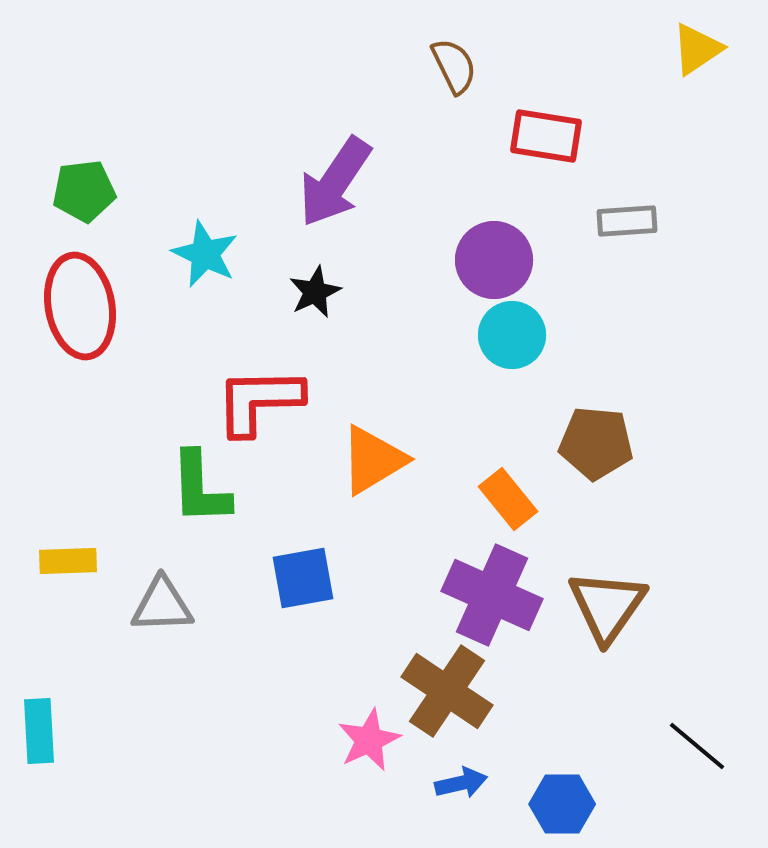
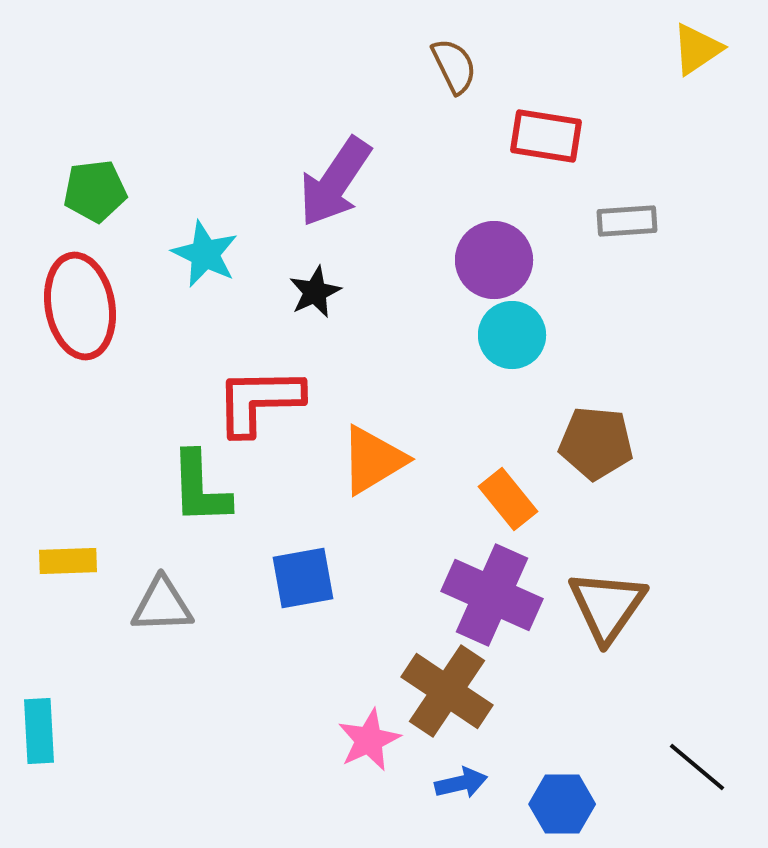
green pentagon: moved 11 px right
black line: moved 21 px down
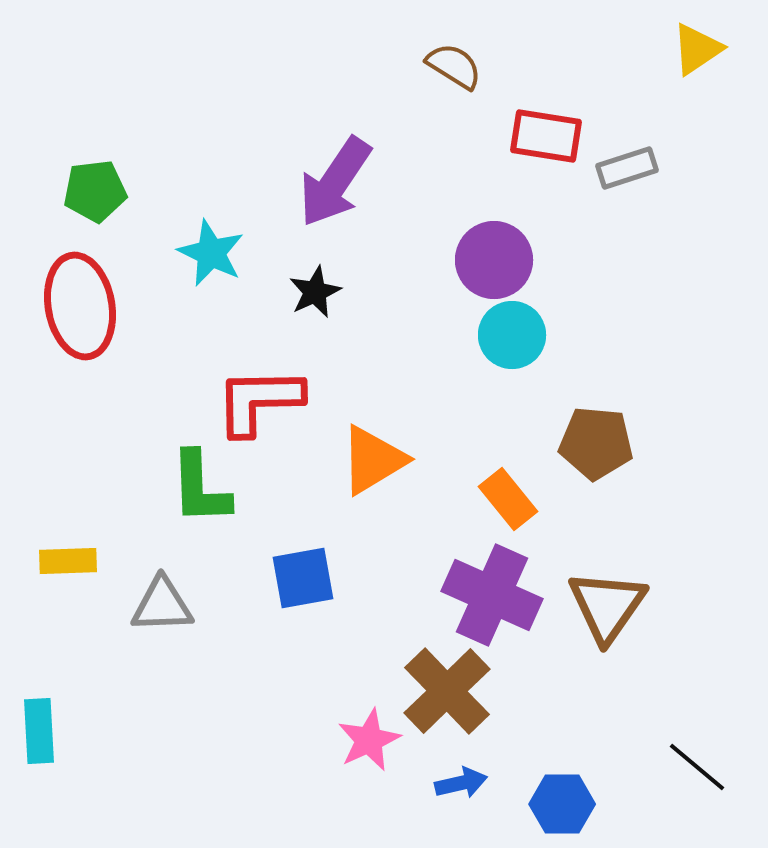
brown semicircle: rotated 32 degrees counterclockwise
gray rectangle: moved 53 px up; rotated 14 degrees counterclockwise
cyan star: moved 6 px right, 1 px up
brown cross: rotated 12 degrees clockwise
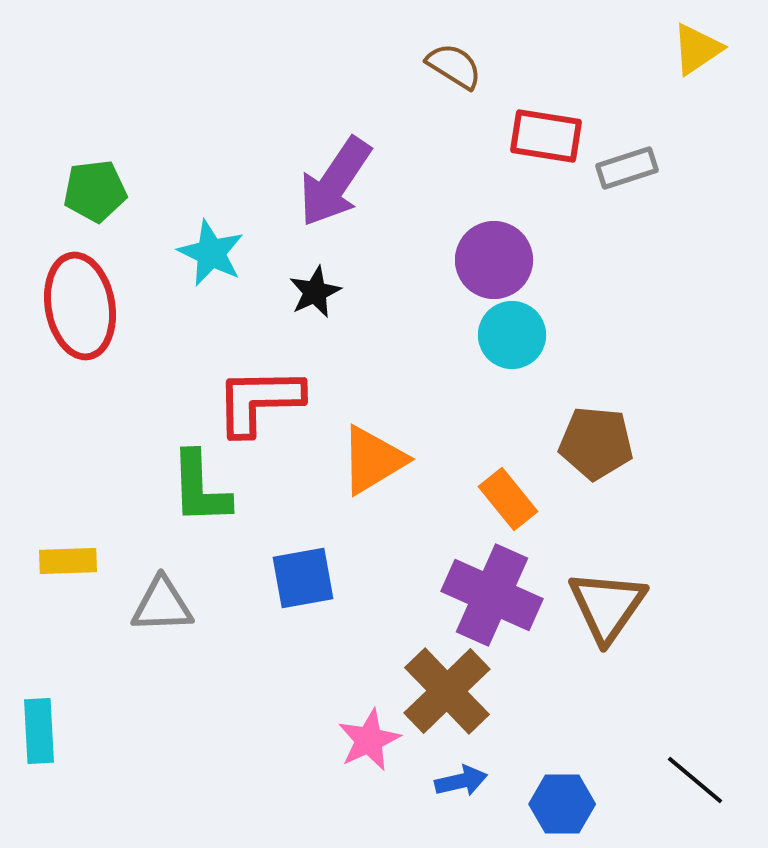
black line: moved 2 px left, 13 px down
blue arrow: moved 2 px up
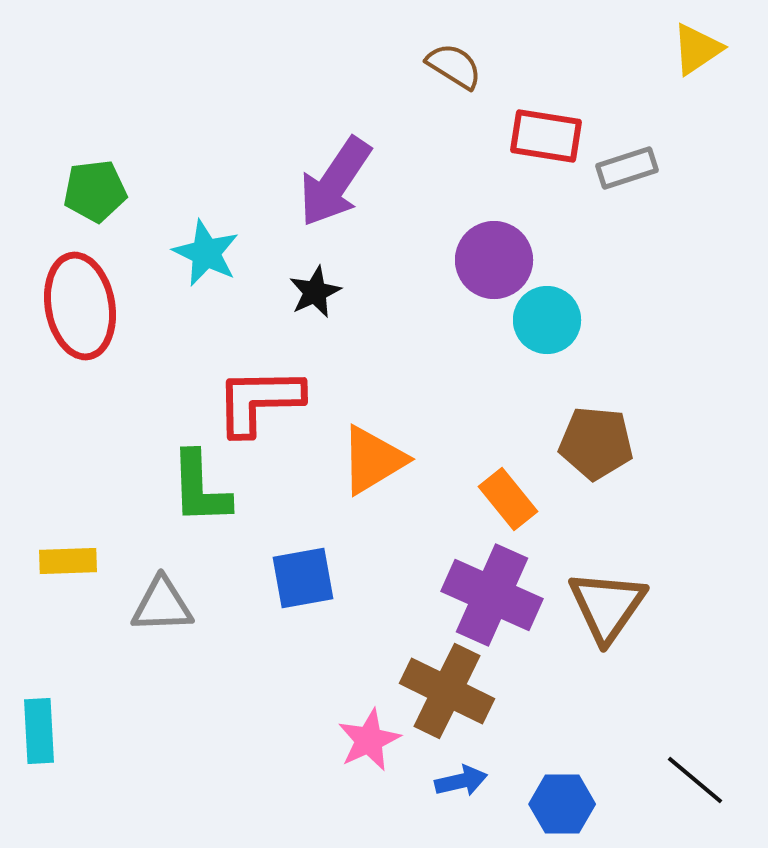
cyan star: moved 5 px left
cyan circle: moved 35 px right, 15 px up
brown cross: rotated 20 degrees counterclockwise
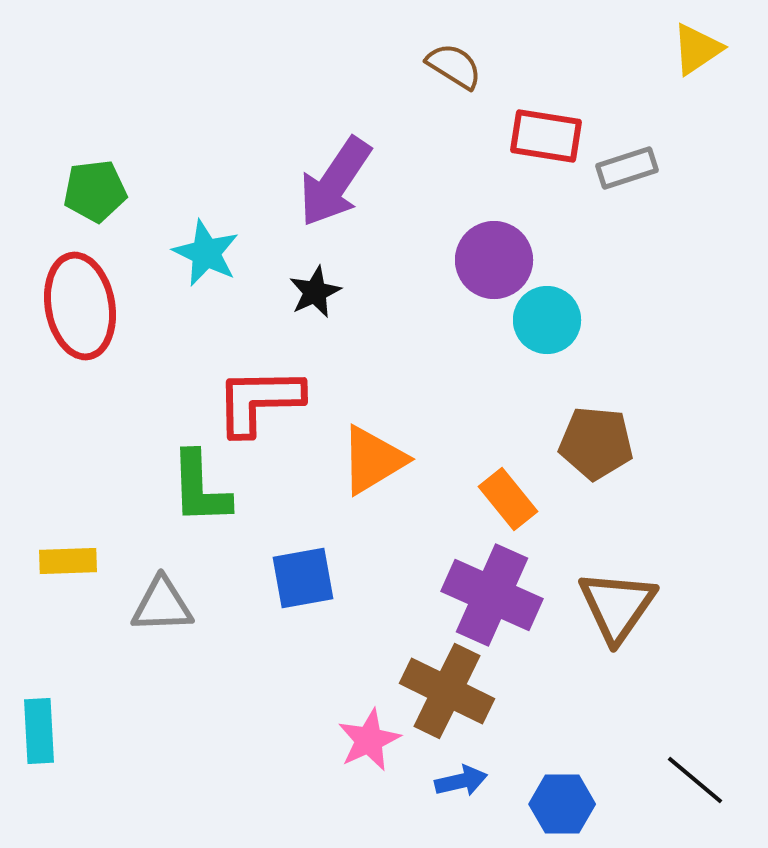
brown triangle: moved 10 px right
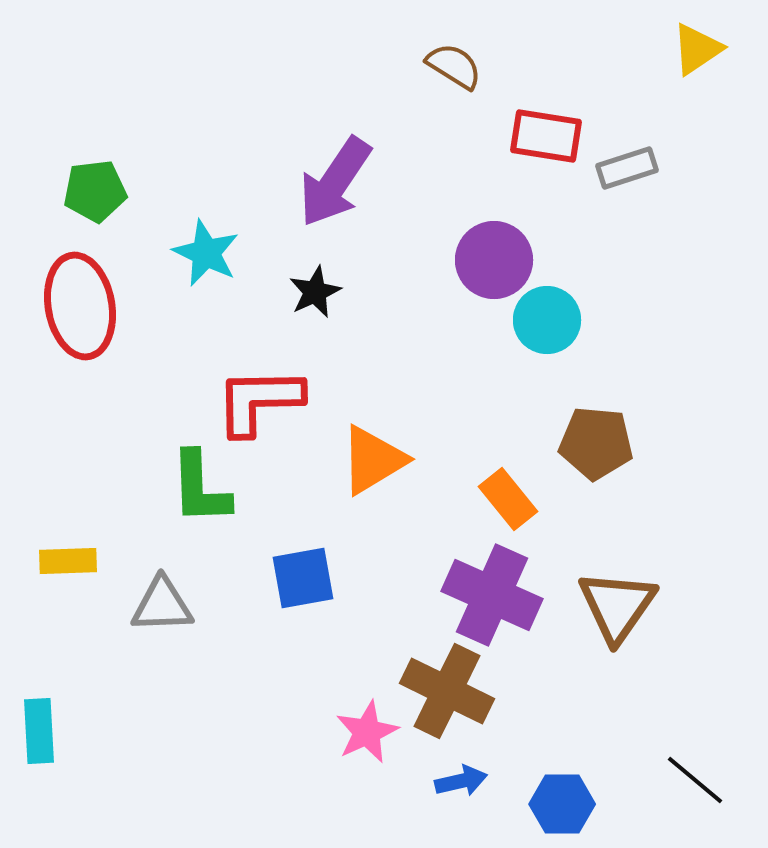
pink star: moved 2 px left, 8 px up
